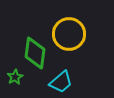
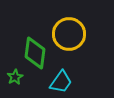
cyan trapezoid: rotated 15 degrees counterclockwise
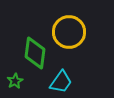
yellow circle: moved 2 px up
green star: moved 4 px down
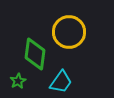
green diamond: moved 1 px down
green star: moved 3 px right
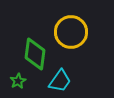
yellow circle: moved 2 px right
cyan trapezoid: moved 1 px left, 1 px up
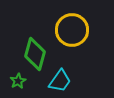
yellow circle: moved 1 px right, 2 px up
green diamond: rotated 8 degrees clockwise
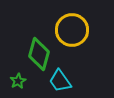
green diamond: moved 4 px right
cyan trapezoid: rotated 110 degrees clockwise
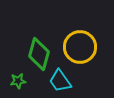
yellow circle: moved 8 px right, 17 px down
green star: rotated 21 degrees clockwise
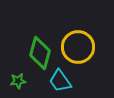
yellow circle: moved 2 px left
green diamond: moved 1 px right, 1 px up
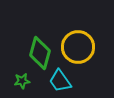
green star: moved 4 px right
